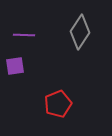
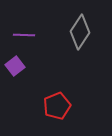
purple square: rotated 30 degrees counterclockwise
red pentagon: moved 1 px left, 2 px down
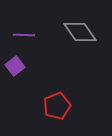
gray diamond: rotated 68 degrees counterclockwise
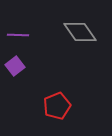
purple line: moved 6 px left
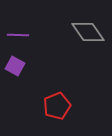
gray diamond: moved 8 px right
purple square: rotated 24 degrees counterclockwise
